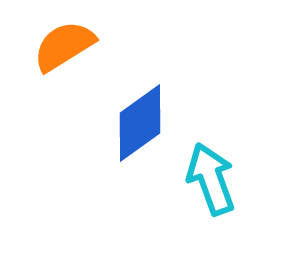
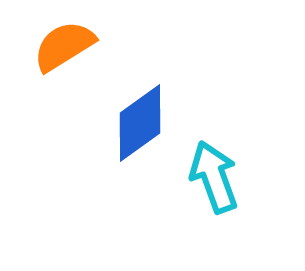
cyan arrow: moved 3 px right, 2 px up
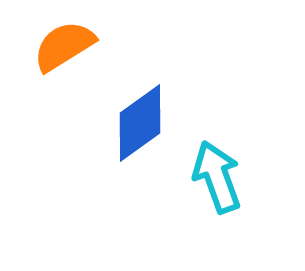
cyan arrow: moved 3 px right
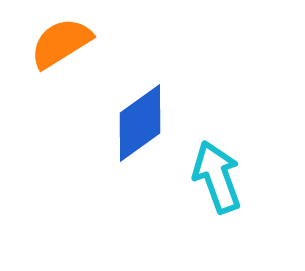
orange semicircle: moved 3 px left, 3 px up
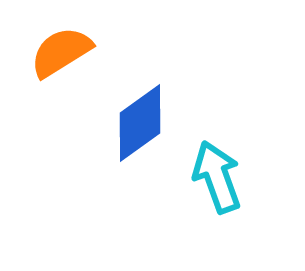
orange semicircle: moved 9 px down
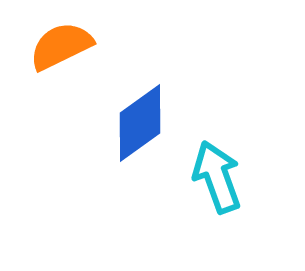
orange semicircle: moved 6 px up; rotated 6 degrees clockwise
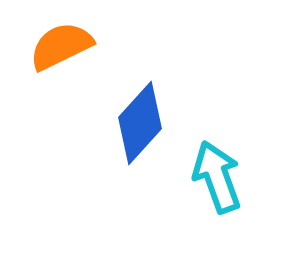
blue diamond: rotated 12 degrees counterclockwise
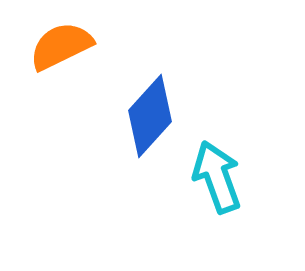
blue diamond: moved 10 px right, 7 px up
